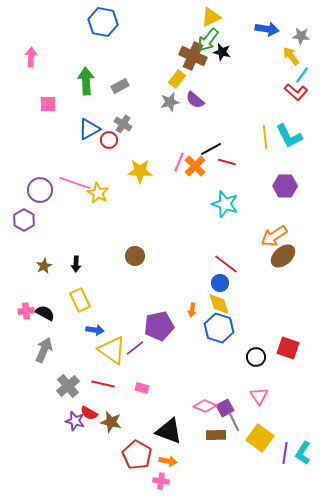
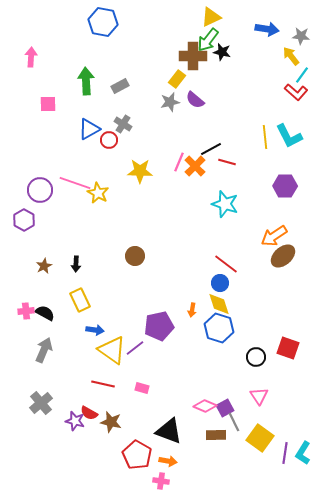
brown cross at (193, 56): rotated 24 degrees counterclockwise
gray cross at (68, 386): moved 27 px left, 17 px down
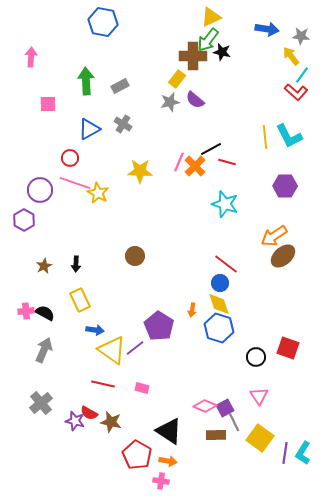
red circle at (109, 140): moved 39 px left, 18 px down
purple pentagon at (159, 326): rotated 28 degrees counterclockwise
black triangle at (169, 431): rotated 12 degrees clockwise
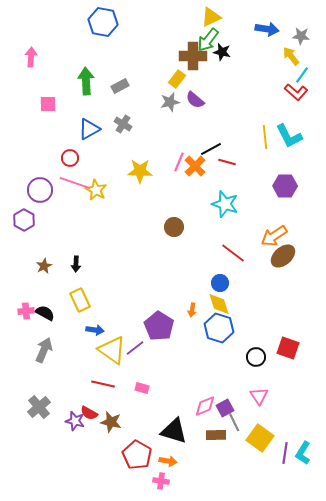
yellow star at (98, 193): moved 2 px left, 3 px up
brown circle at (135, 256): moved 39 px right, 29 px up
red line at (226, 264): moved 7 px right, 11 px up
gray cross at (41, 403): moved 2 px left, 4 px down
pink diamond at (205, 406): rotated 45 degrees counterclockwise
black triangle at (169, 431): moved 5 px right; rotated 16 degrees counterclockwise
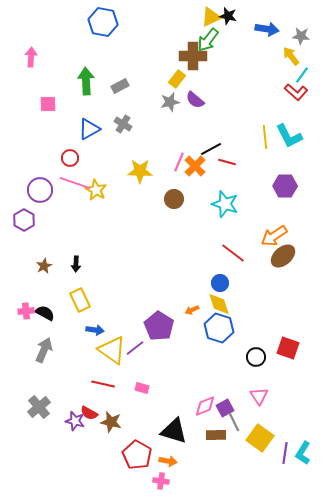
black star at (222, 52): moved 6 px right, 36 px up
brown circle at (174, 227): moved 28 px up
orange arrow at (192, 310): rotated 56 degrees clockwise
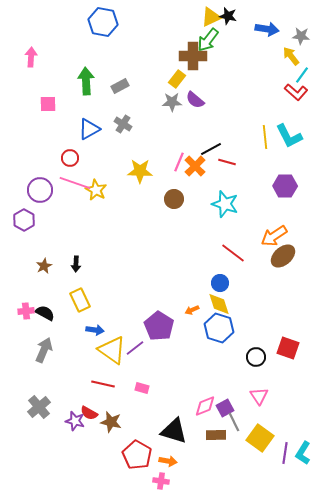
gray star at (170, 102): moved 2 px right; rotated 12 degrees clockwise
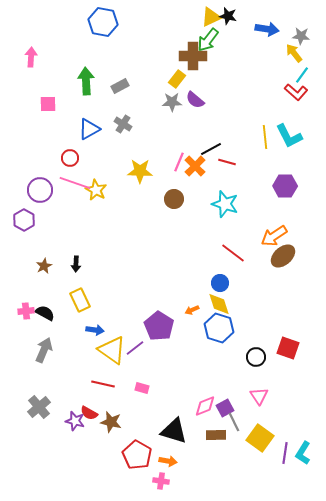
yellow arrow at (291, 56): moved 3 px right, 3 px up
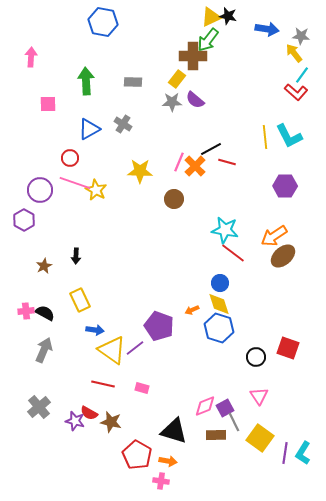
gray rectangle at (120, 86): moved 13 px right, 4 px up; rotated 30 degrees clockwise
cyan star at (225, 204): moved 26 px down; rotated 8 degrees counterclockwise
black arrow at (76, 264): moved 8 px up
purple pentagon at (159, 326): rotated 12 degrees counterclockwise
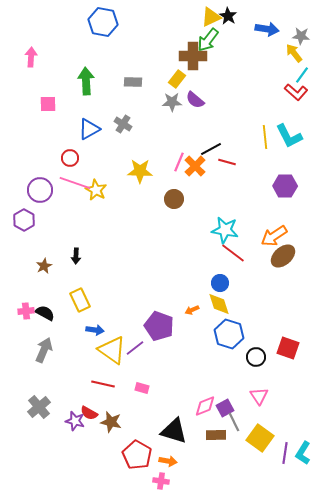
black star at (228, 16): rotated 18 degrees clockwise
blue hexagon at (219, 328): moved 10 px right, 6 px down
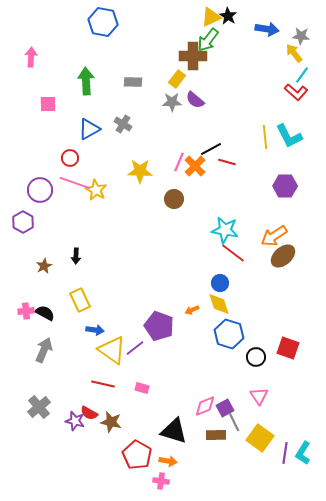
purple hexagon at (24, 220): moved 1 px left, 2 px down
